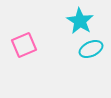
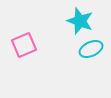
cyan star: rotated 12 degrees counterclockwise
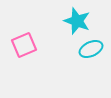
cyan star: moved 3 px left
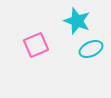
pink square: moved 12 px right
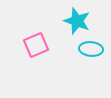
cyan ellipse: rotated 30 degrees clockwise
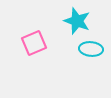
pink square: moved 2 px left, 2 px up
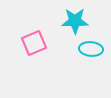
cyan star: moved 2 px left; rotated 20 degrees counterclockwise
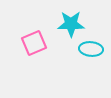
cyan star: moved 4 px left, 3 px down
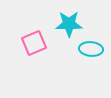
cyan star: moved 2 px left
